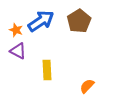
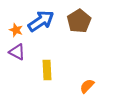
purple triangle: moved 1 px left, 1 px down
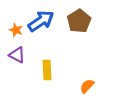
purple triangle: moved 3 px down
